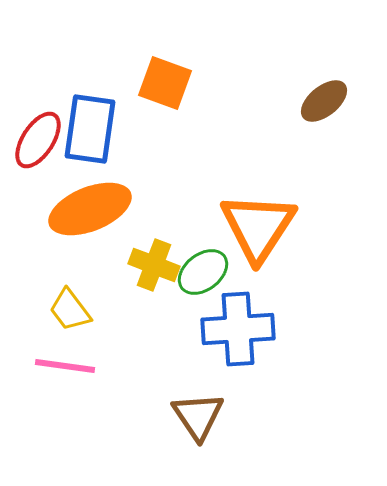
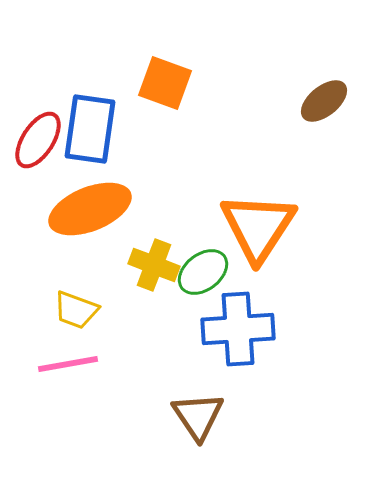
yellow trapezoid: moved 6 px right; rotated 33 degrees counterclockwise
pink line: moved 3 px right, 2 px up; rotated 18 degrees counterclockwise
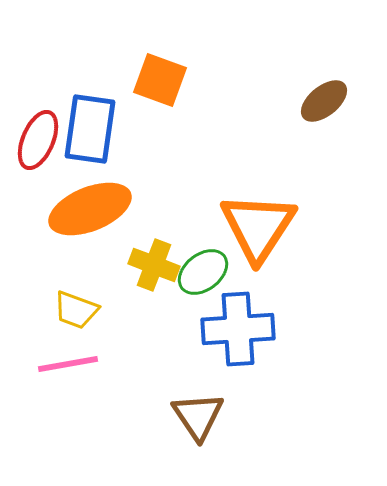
orange square: moved 5 px left, 3 px up
red ellipse: rotated 10 degrees counterclockwise
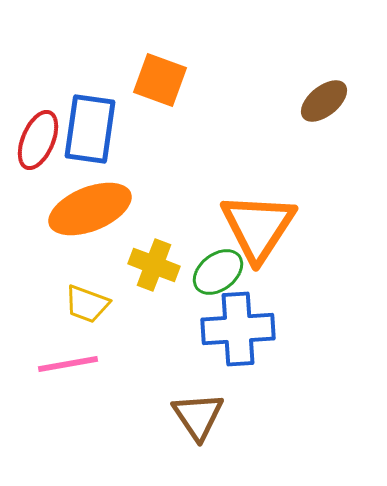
green ellipse: moved 15 px right
yellow trapezoid: moved 11 px right, 6 px up
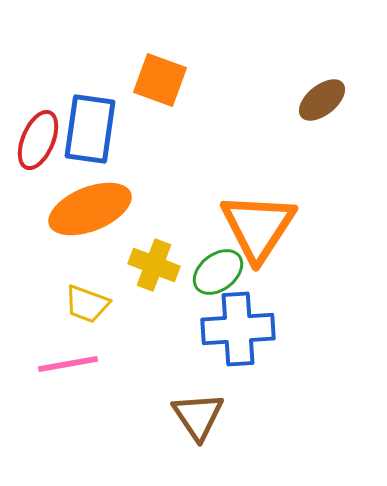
brown ellipse: moved 2 px left, 1 px up
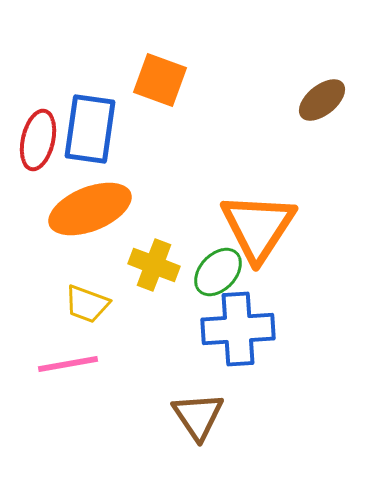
red ellipse: rotated 10 degrees counterclockwise
green ellipse: rotated 9 degrees counterclockwise
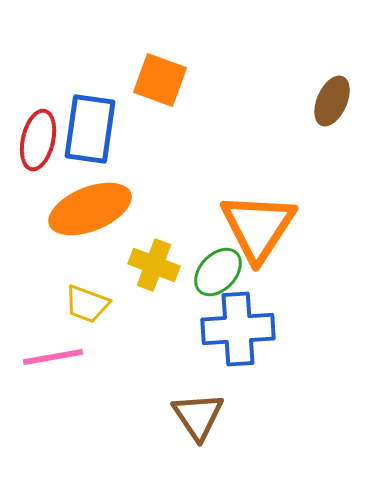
brown ellipse: moved 10 px right, 1 px down; rotated 27 degrees counterclockwise
pink line: moved 15 px left, 7 px up
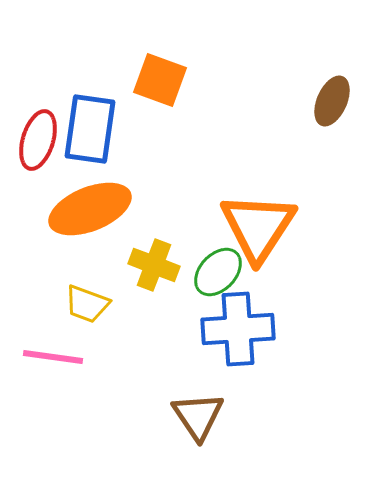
red ellipse: rotated 4 degrees clockwise
pink line: rotated 18 degrees clockwise
